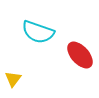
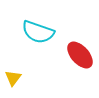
yellow triangle: moved 1 px up
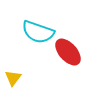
red ellipse: moved 12 px left, 3 px up
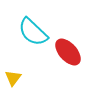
cyan semicircle: moved 5 px left; rotated 24 degrees clockwise
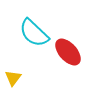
cyan semicircle: moved 1 px right, 1 px down
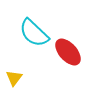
yellow triangle: moved 1 px right
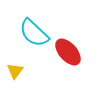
yellow triangle: moved 1 px right, 7 px up
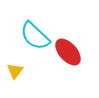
cyan semicircle: moved 1 px right, 3 px down
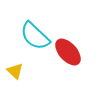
yellow triangle: rotated 24 degrees counterclockwise
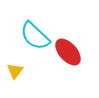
yellow triangle: rotated 24 degrees clockwise
